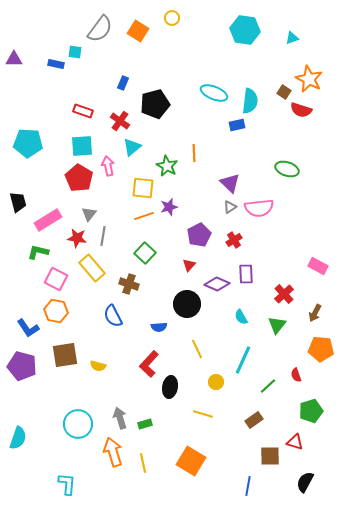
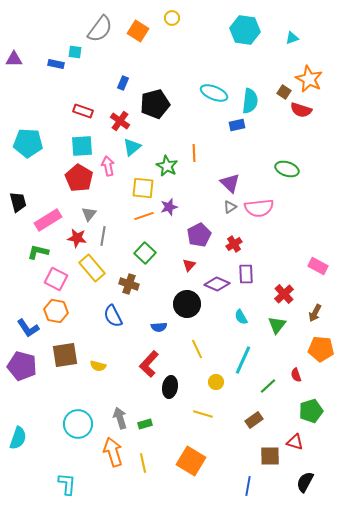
red cross at (234, 240): moved 4 px down
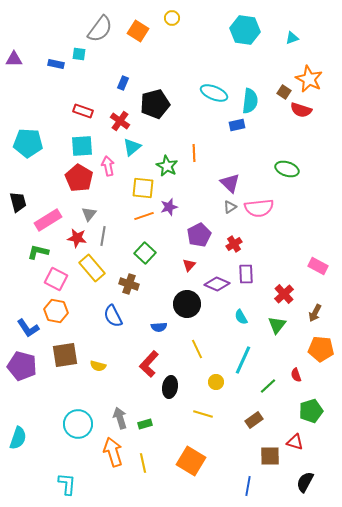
cyan square at (75, 52): moved 4 px right, 2 px down
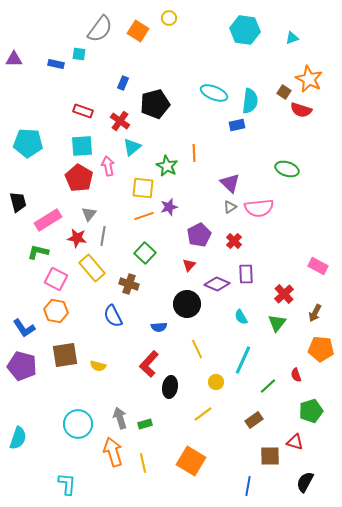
yellow circle at (172, 18): moved 3 px left
red cross at (234, 244): moved 3 px up; rotated 14 degrees counterclockwise
green triangle at (277, 325): moved 2 px up
blue L-shape at (28, 328): moved 4 px left
yellow line at (203, 414): rotated 54 degrees counterclockwise
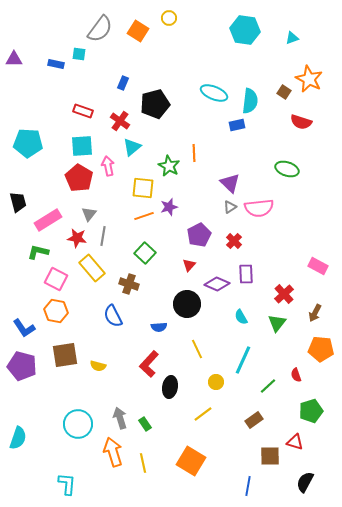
red semicircle at (301, 110): moved 12 px down
green star at (167, 166): moved 2 px right
green rectangle at (145, 424): rotated 72 degrees clockwise
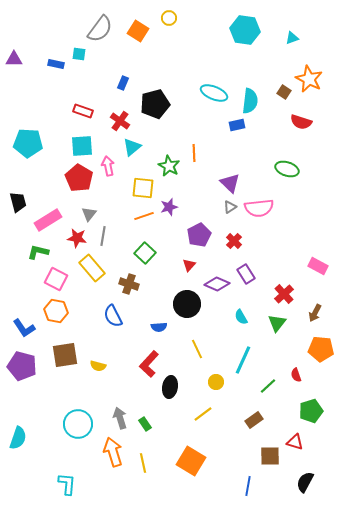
purple rectangle at (246, 274): rotated 30 degrees counterclockwise
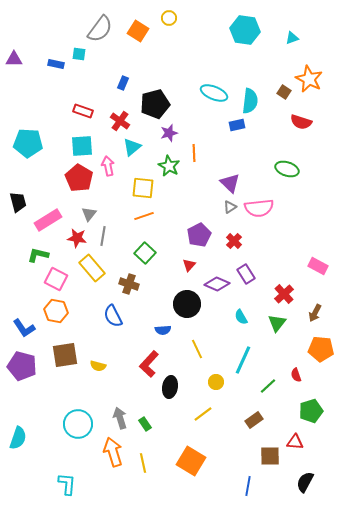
purple star at (169, 207): moved 74 px up
green L-shape at (38, 252): moved 3 px down
blue semicircle at (159, 327): moved 4 px right, 3 px down
red triangle at (295, 442): rotated 12 degrees counterclockwise
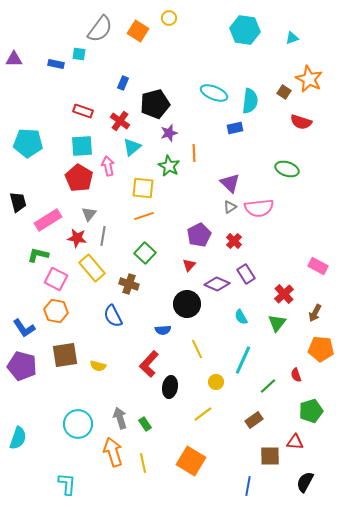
blue rectangle at (237, 125): moved 2 px left, 3 px down
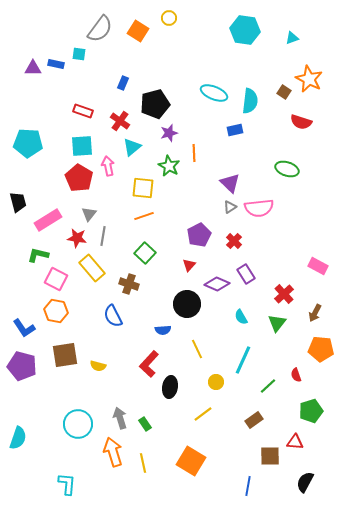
purple triangle at (14, 59): moved 19 px right, 9 px down
blue rectangle at (235, 128): moved 2 px down
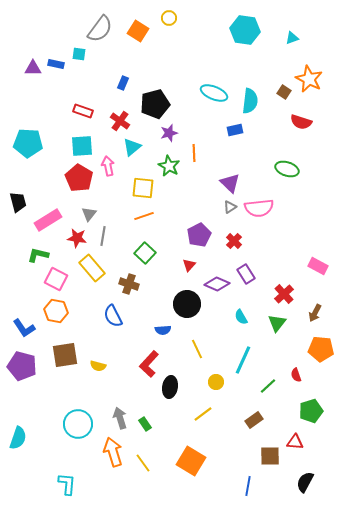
yellow line at (143, 463): rotated 24 degrees counterclockwise
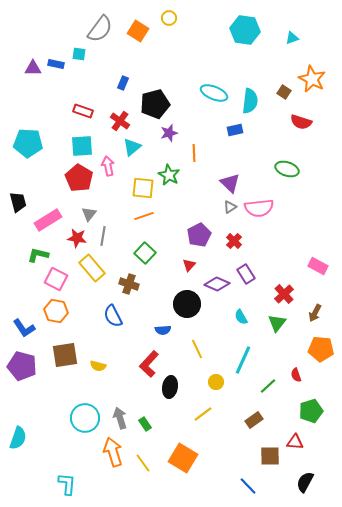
orange star at (309, 79): moved 3 px right
green star at (169, 166): moved 9 px down
cyan circle at (78, 424): moved 7 px right, 6 px up
orange square at (191, 461): moved 8 px left, 3 px up
blue line at (248, 486): rotated 54 degrees counterclockwise
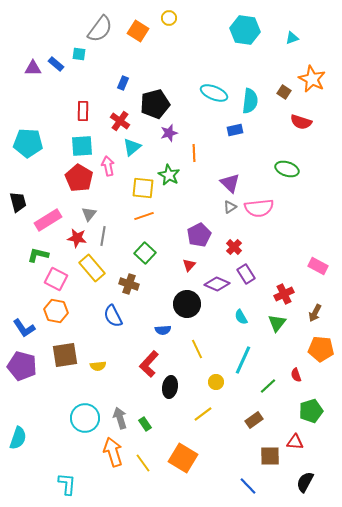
blue rectangle at (56, 64): rotated 28 degrees clockwise
red rectangle at (83, 111): rotated 72 degrees clockwise
red cross at (234, 241): moved 6 px down
red cross at (284, 294): rotated 18 degrees clockwise
yellow semicircle at (98, 366): rotated 21 degrees counterclockwise
